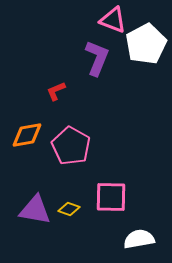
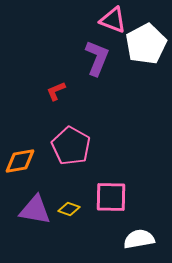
orange diamond: moved 7 px left, 26 px down
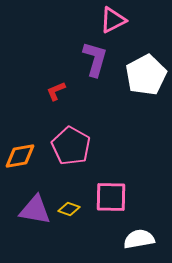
pink triangle: rotated 48 degrees counterclockwise
white pentagon: moved 31 px down
purple L-shape: moved 2 px left, 1 px down; rotated 6 degrees counterclockwise
orange diamond: moved 5 px up
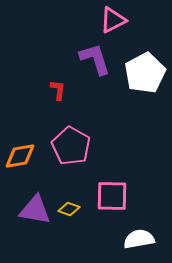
purple L-shape: rotated 33 degrees counterclockwise
white pentagon: moved 1 px left, 2 px up
red L-shape: moved 2 px right, 1 px up; rotated 120 degrees clockwise
pink square: moved 1 px right, 1 px up
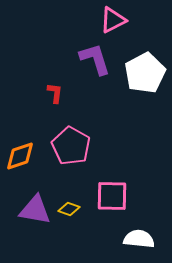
red L-shape: moved 3 px left, 3 px down
orange diamond: rotated 8 degrees counterclockwise
white semicircle: rotated 16 degrees clockwise
